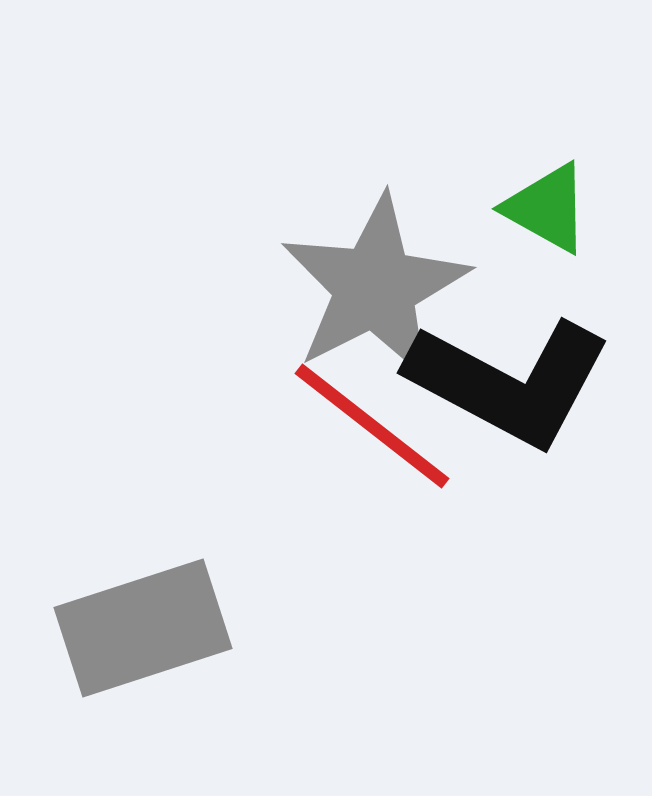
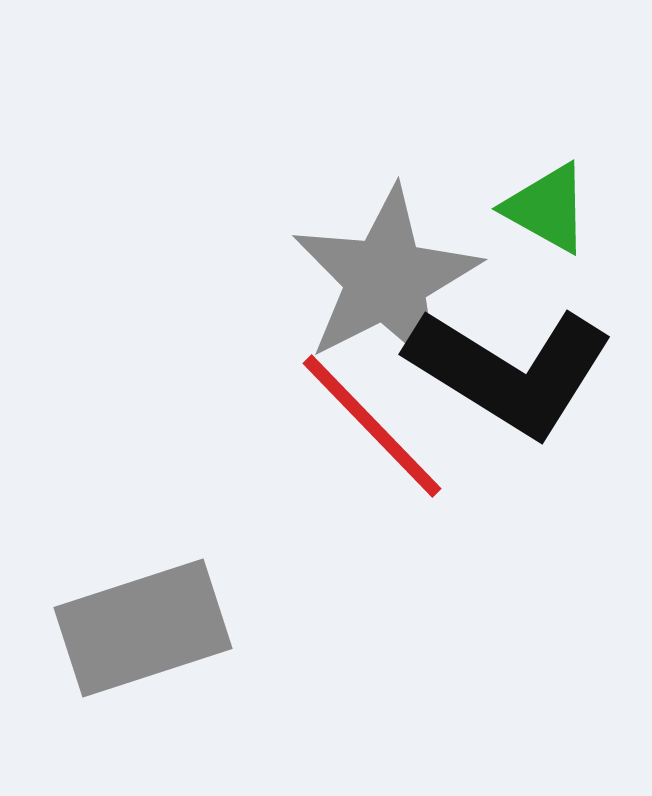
gray star: moved 11 px right, 8 px up
black L-shape: moved 1 px right, 11 px up; rotated 4 degrees clockwise
red line: rotated 8 degrees clockwise
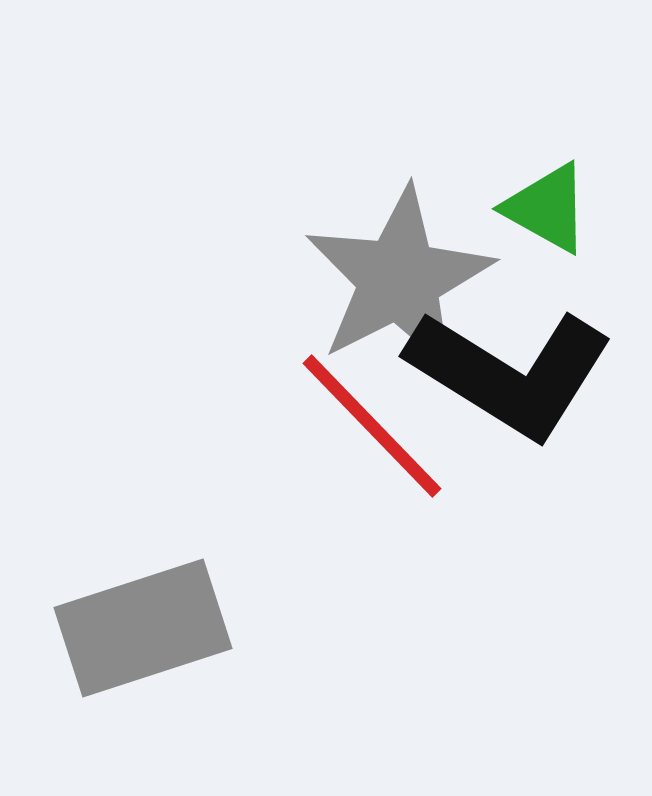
gray star: moved 13 px right
black L-shape: moved 2 px down
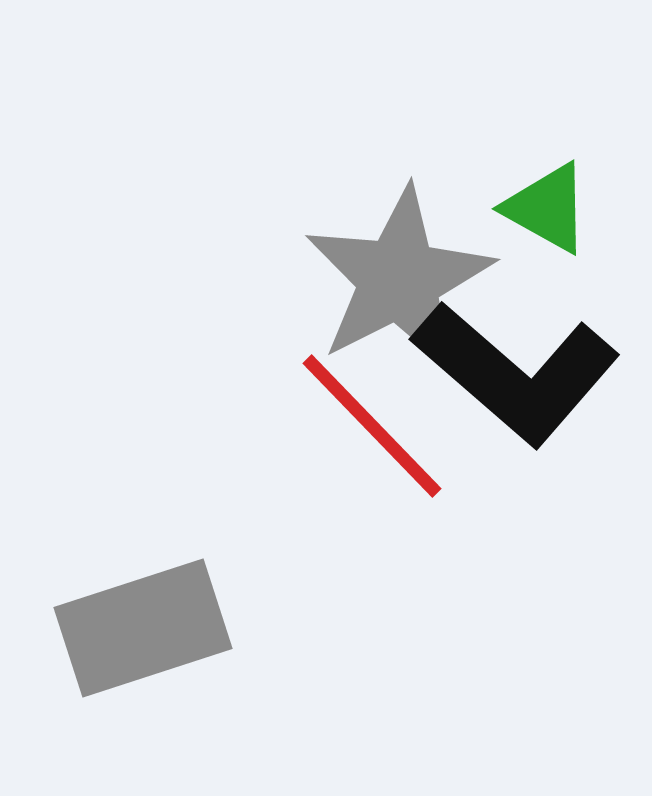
black L-shape: moved 6 px right; rotated 9 degrees clockwise
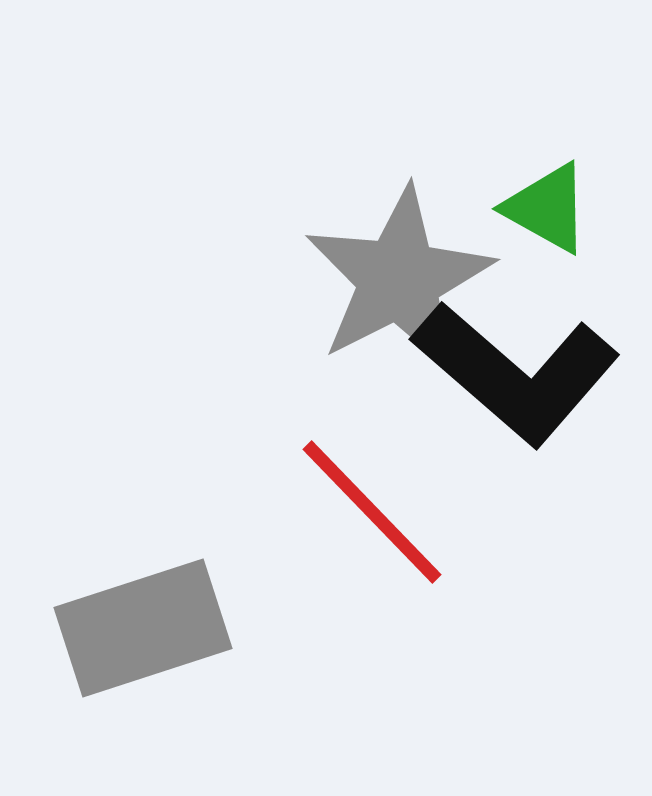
red line: moved 86 px down
